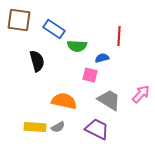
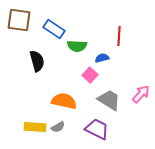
pink square: rotated 28 degrees clockwise
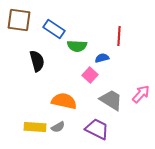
gray trapezoid: moved 2 px right
